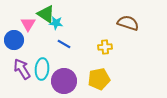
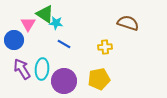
green triangle: moved 1 px left
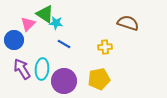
pink triangle: rotated 14 degrees clockwise
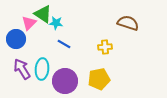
green triangle: moved 2 px left
pink triangle: moved 1 px right, 1 px up
blue circle: moved 2 px right, 1 px up
purple circle: moved 1 px right
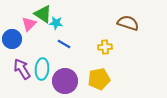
pink triangle: moved 1 px down
blue circle: moved 4 px left
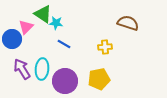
pink triangle: moved 3 px left, 3 px down
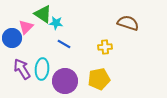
blue circle: moved 1 px up
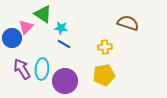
cyan star: moved 5 px right, 5 px down
yellow pentagon: moved 5 px right, 4 px up
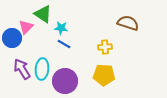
yellow pentagon: rotated 15 degrees clockwise
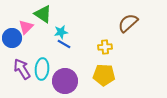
brown semicircle: rotated 60 degrees counterclockwise
cyan star: moved 4 px down; rotated 16 degrees counterclockwise
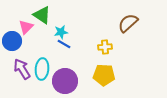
green triangle: moved 1 px left, 1 px down
blue circle: moved 3 px down
